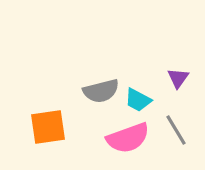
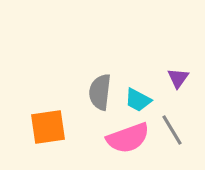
gray semicircle: moved 1 px left, 1 px down; rotated 111 degrees clockwise
gray line: moved 4 px left
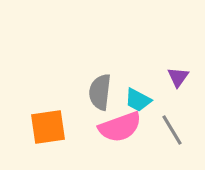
purple triangle: moved 1 px up
pink semicircle: moved 8 px left, 11 px up
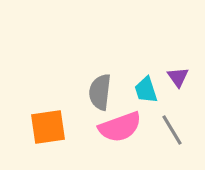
purple triangle: rotated 10 degrees counterclockwise
cyan trapezoid: moved 8 px right, 10 px up; rotated 44 degrees clockwise
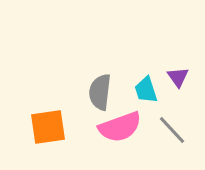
gray line: rotated 12 degrees counterclockwise
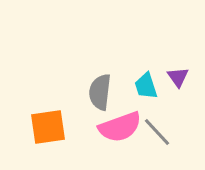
cyan trapezoid: moved 4 px up
gray line: moved 15 px left, 2 px down
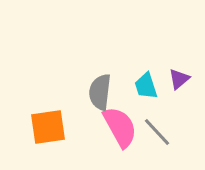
purple triangle: moved 1 px right, 2 px down; rotated 25 degrees clockwise
pink semicircle: rotated 99 degrees counterclockwise
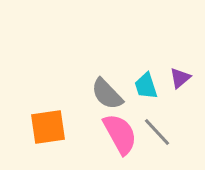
purple triangle: moved 1 px right, 1 px up
gray semicircle: moved 7 px right, 2 px down; rotated 51 degrees counterclockwise
pink semicircle: moved 7 px down
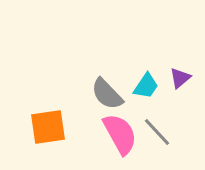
cyan trapezoid: rotated 128 degrees counterclockwise
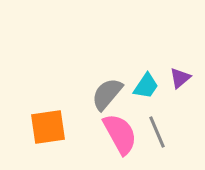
gray semicircle: rotated 84 degrees clockwise
gray line: rotated 20 degrees clockwise
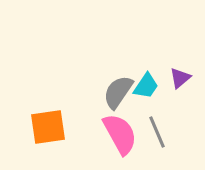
gray semicircle: moved 11 px right, 2 px up; rotated 6 degrees counterclockwise
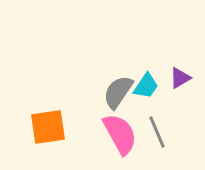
purple triangle: rotated 10 degrees clockwise
